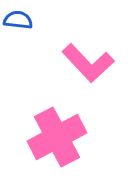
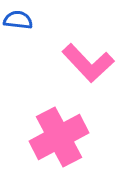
pink cross: moved 2 px right
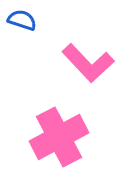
blue semicircle: moved 4 px right; rotated 12 degrees clockwise
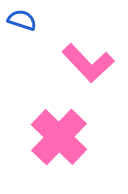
pink cross: rotated 18 degrees counterclockwise
